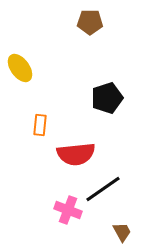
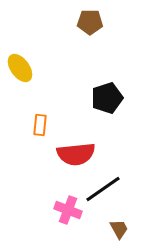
brown trapezoid: moved 3 px left, 3 px up
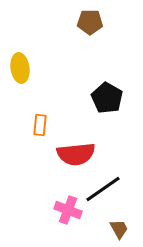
yellow ellipse: rotated 28 degrees clockwise
black pentagon: rotated 24 degrees counterclockwise
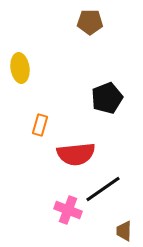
black pentagon: rotated 20 degrees clockwise
orange rectangle: rotated 10 degrees clockwise
brown trapezoid: moved 5 px right, 2 px down; rotated 150 degrees counterclockwise
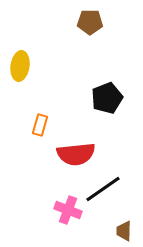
yellow ellipse: moved 2 px up; rotated 16 degrees clockwise
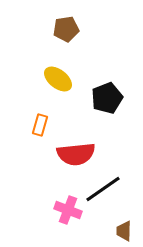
brown pentagon: moved 24 px left, 7 px down; rotated 10 degrees counterclockwise
yellow ellipse: moved 38 px right, 13 px down; rotated 60 degrees counterclockwise
